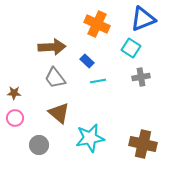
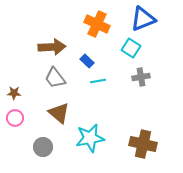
gray circle: moved 4 px right, 2 px down
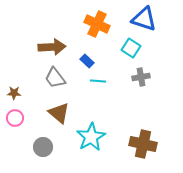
blue triangle: moved 1 px right; rotated 40 degrees clockwise
cyan line: rotated 14 degrees clockwise
cyan star: moved 1 px right, 1 px up; rotated 20 degrees counterclockwise
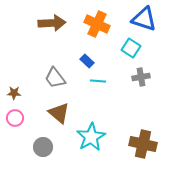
brown arrow: moved 24 px up
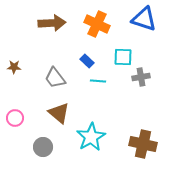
cyan square: moved 8 px left, 9 px down; rotated 30 degrees counterclockwise
brown star: moved 26 px up
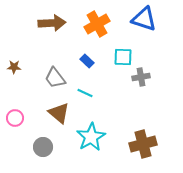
orange cross: rotated 35 degrees clockwise
cyan line: moved 13 px left, 12 px down; rotated 21 degrees clockwise
brown cross: rotated 28 degrees counterclockwise
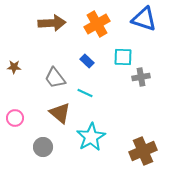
brown triangle: moved 1 px right
brown cross: moved 7 px down; rotated 8 degrees counterclockwise
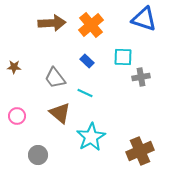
orange cross: moved 6 px left, 1 px down; rotated 10 degrees counterclockwise
pink circle: moved 2 px right, 2 px up
gray circle: moved 5 px left, 8 px down
brown cross: moved 3 px left
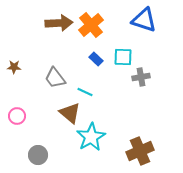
blue triangle: moved 1 px down
brown arrow: moved 7 px right
blue rectangle: moved 9 px right, 2 px up
cyan line: moved 1 px up
brown triangle: moved 10 px right
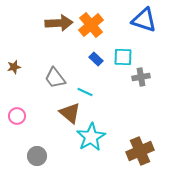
brown star: rotated 16 degrees counterclockwise
gray circle: moved 1 px left, 1 px down
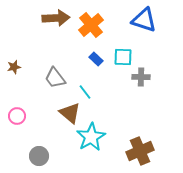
brown arrow: moved 3 px left, 5 px up
gray cross: rotated 12 degrees clockwise
cyan line: rotated 28 degrees clockwise
gray circle: moved 2 px right
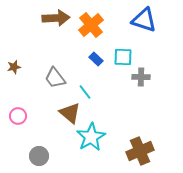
pink circle: moved 1 px right
